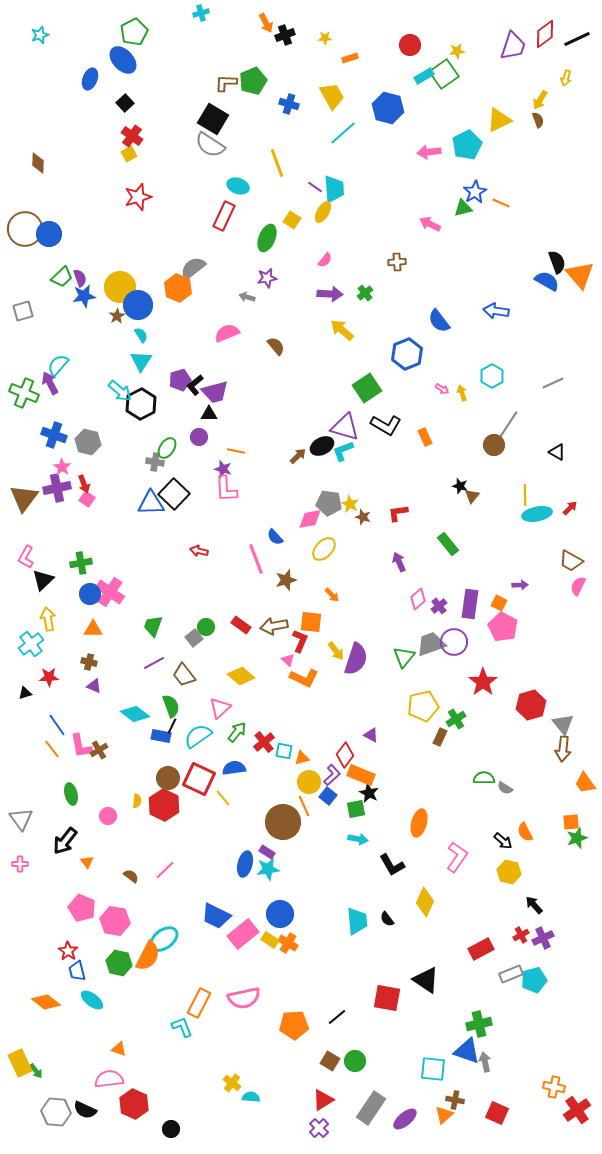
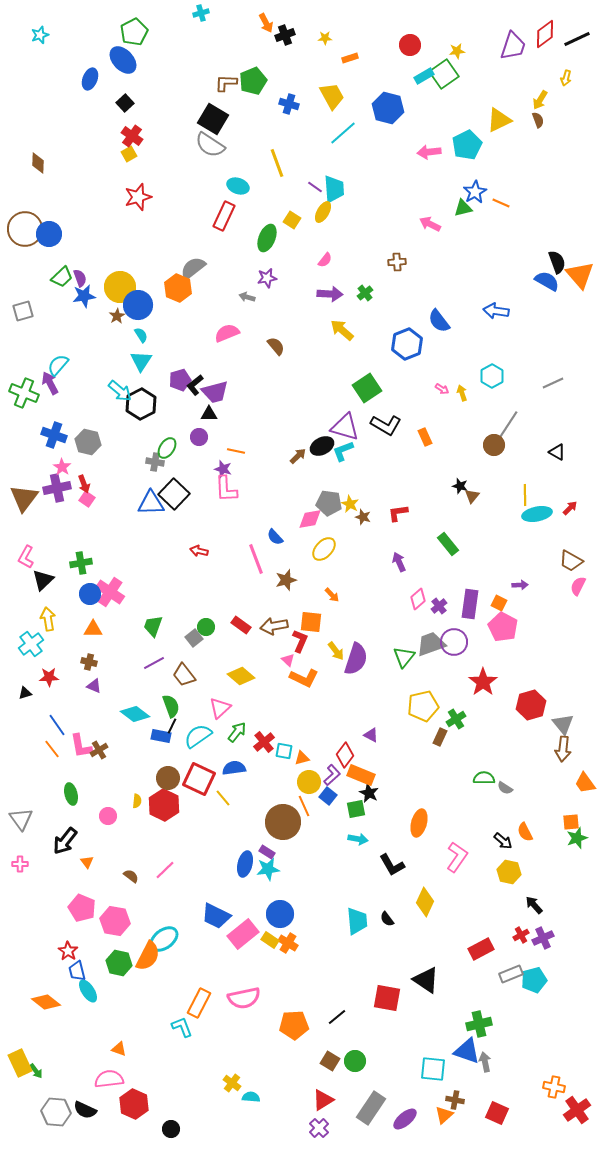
blue hexagon at (407, 354): moved 10 px up
cyan ellipse at (92, 1000): moved 4 px left, 9 px up; rotated 20 degrees clockwise
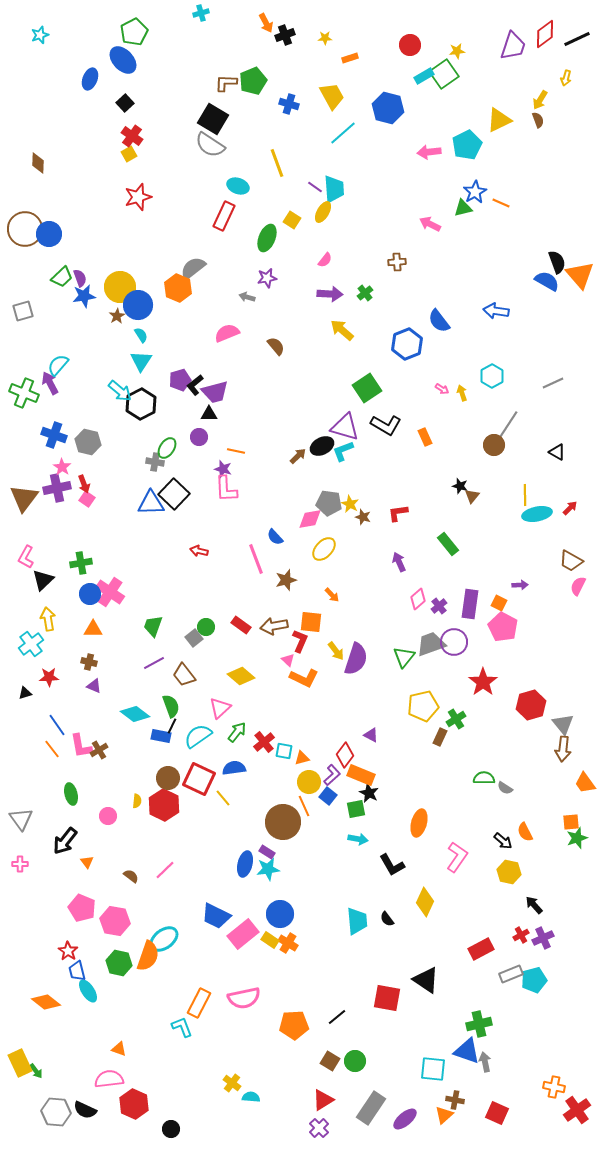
orange semicircle at (148, 956): rotated 8 degrees counterclockwise
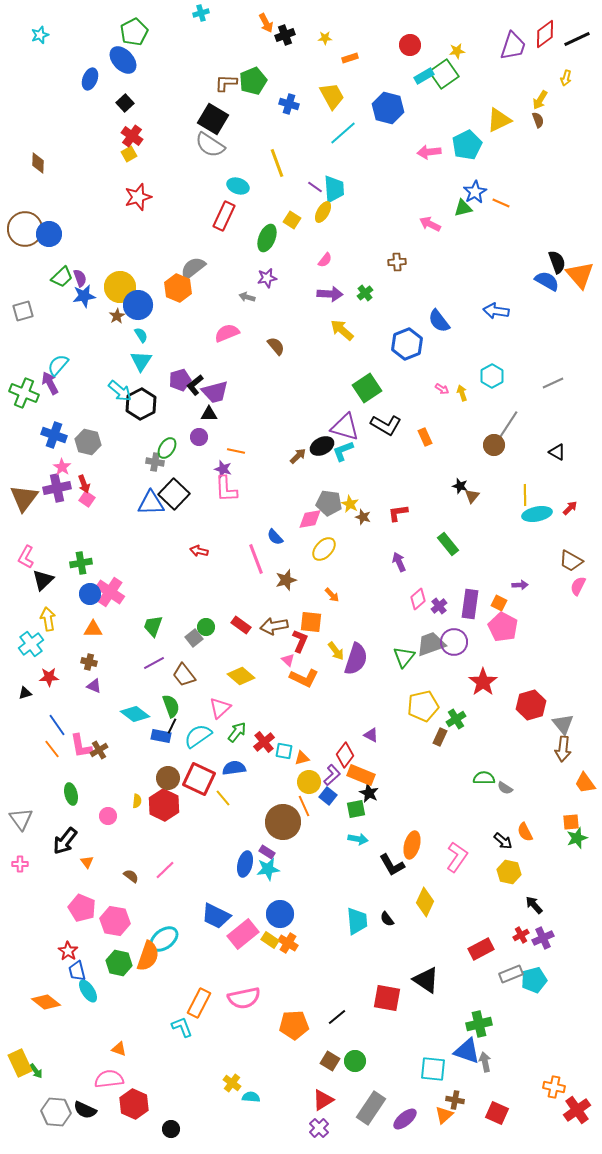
orange ellipse at (419, 823): moved 7 px left, 22 px down
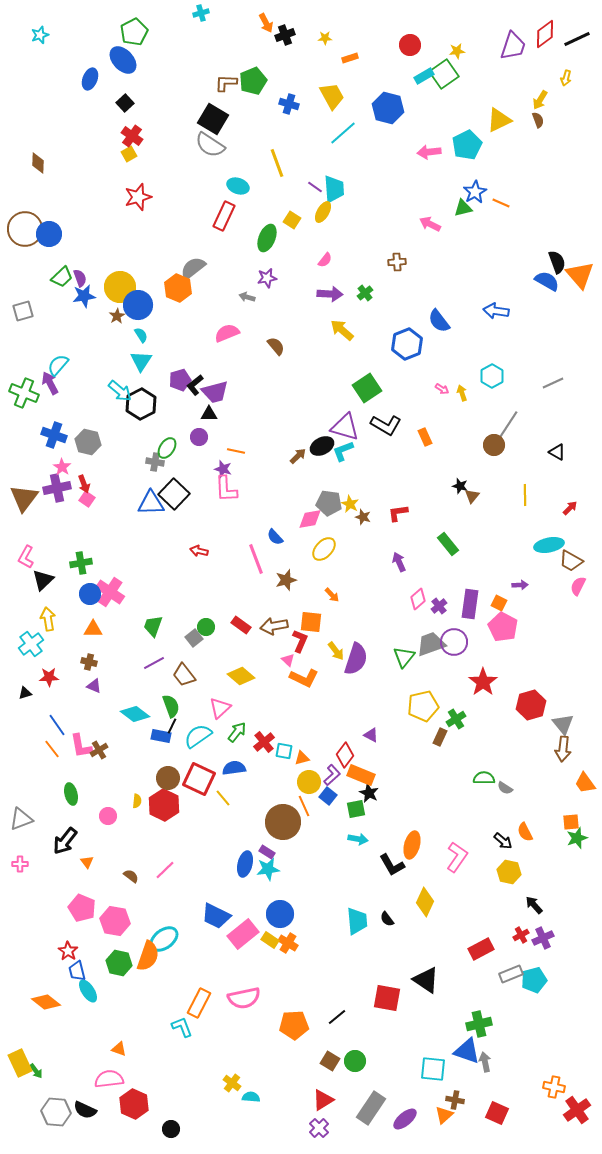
cyan ellipse at (537, 514): moved 12 px right, 31 px down
gray triangle at (21, 819): rotated 45 degrees clockwise
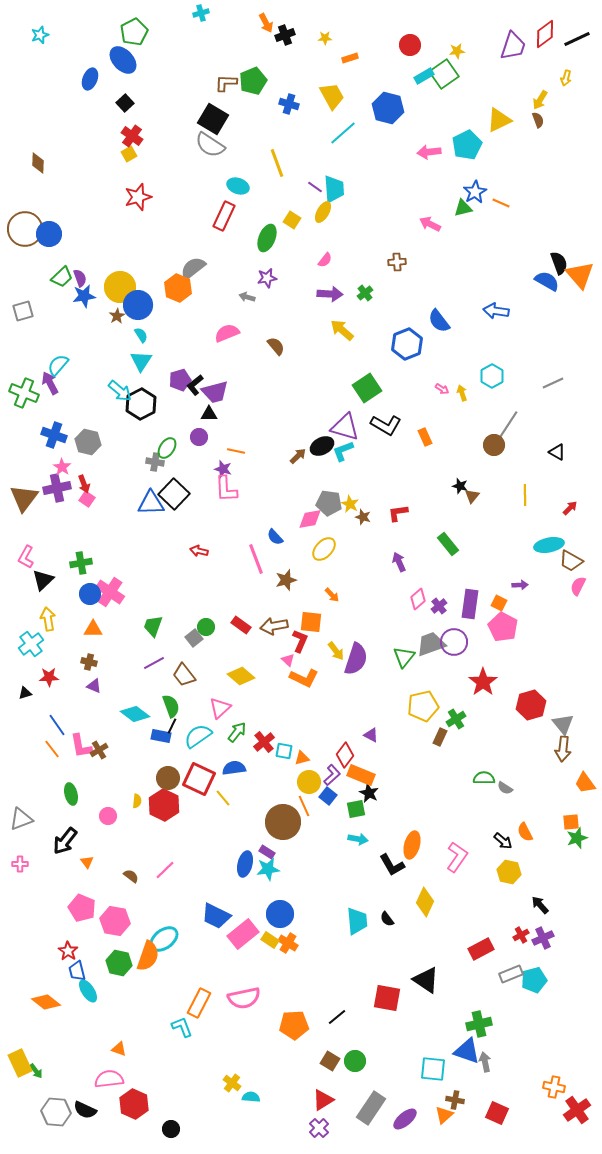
black semicircle at (557, 262): moved 2 px right, 1 px down
black arrow at (534, 905): moved 6 px right
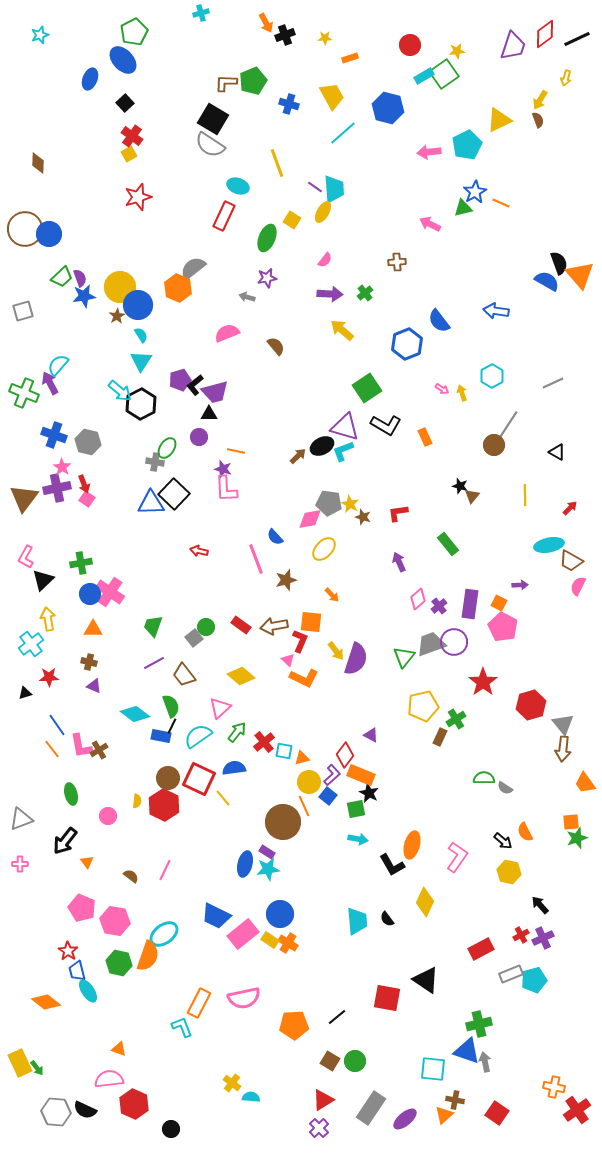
pink line at (165, 870): rotated 20 degrees counterclockwise
cyan ellipse at (164, 939): moved 5 px up
green arrow at (36, 1071): moved 1 px right, 3 px up
red square at (497, 1113): rotated 10 degrees clockwise
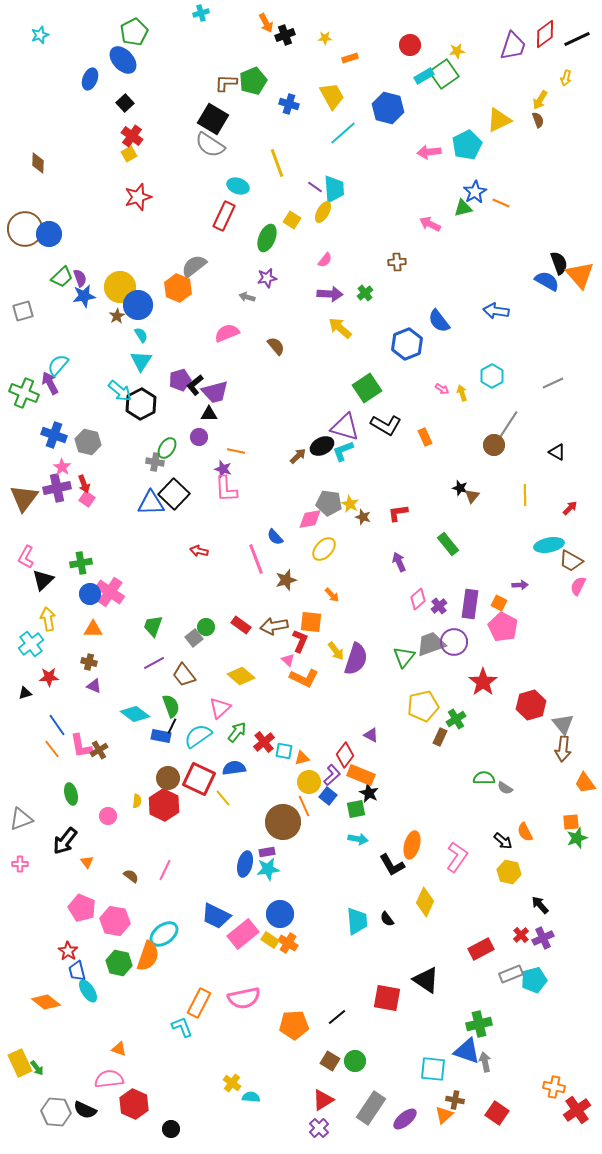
gray semicircle at (193, 268): moved 1 px right, 2 px up
yellow arrow at (342, 330): moved 2 px left, 2 px up
black star at (460, 486): moved 2 px down
purple rectangle at (267, 852): rotated 42 degrees counterclockwise
red cross at (521, 935): rotated 14 degrees counterclockwise
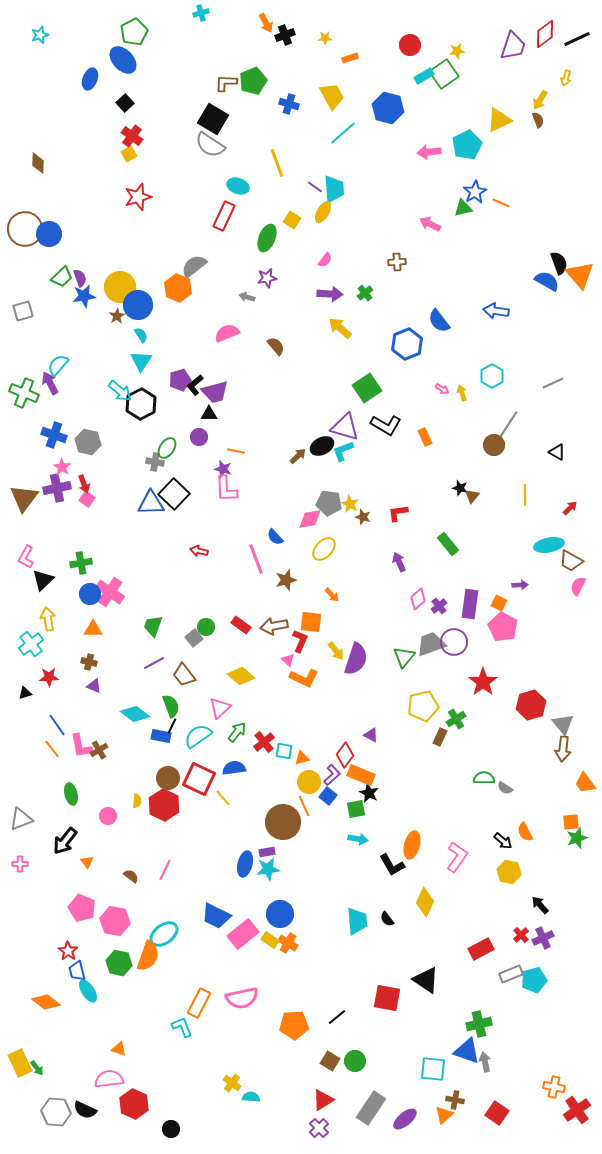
pink semicircle at (244, 998): moved 2 px left
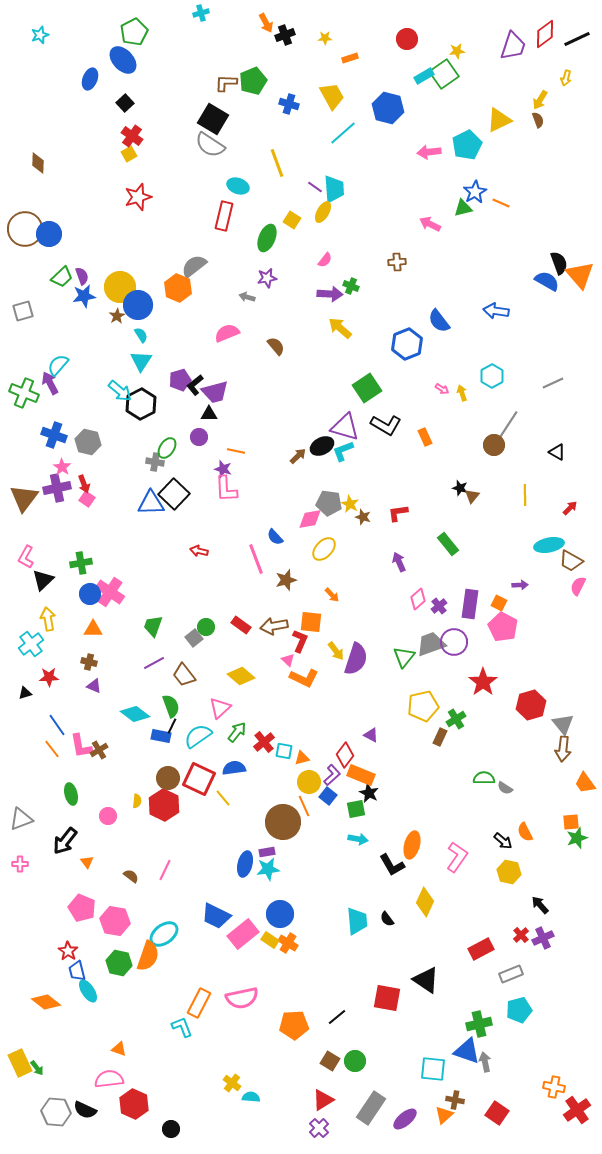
red circle at (410, 45): moved 3 px left, 6 px up
red rectangle at (224, 216): rotated 12 degrees counterclockwise
purple semicircle at (80, 278): moved 2 px right, 2 px up
green cross at (365, 293): moved 14 px left, 7 px up; rotated 28 degrees counterclockwise
cyan pentagon at (534, 980): moved 15 px left, 30 px down
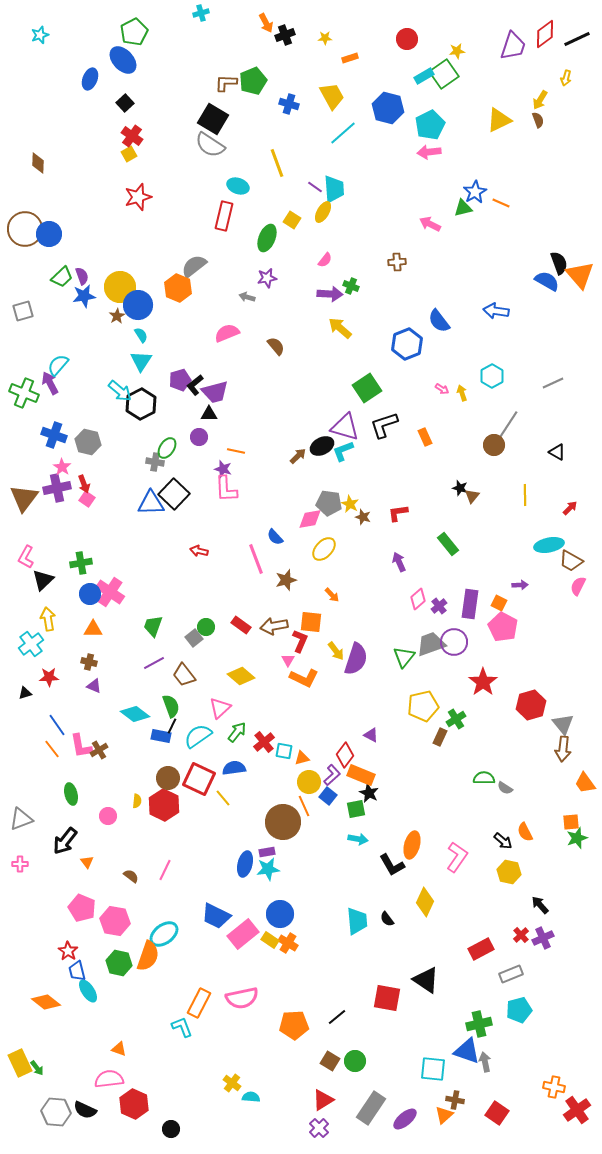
cyan pentagon at (467, 145): moved 37 px left, 20 px up
black L-shape at (386, 425): moved 2 px left; rotated 132 degrees clockwise
pink triangle at (288, 660): rotated 16 degrees clockwise
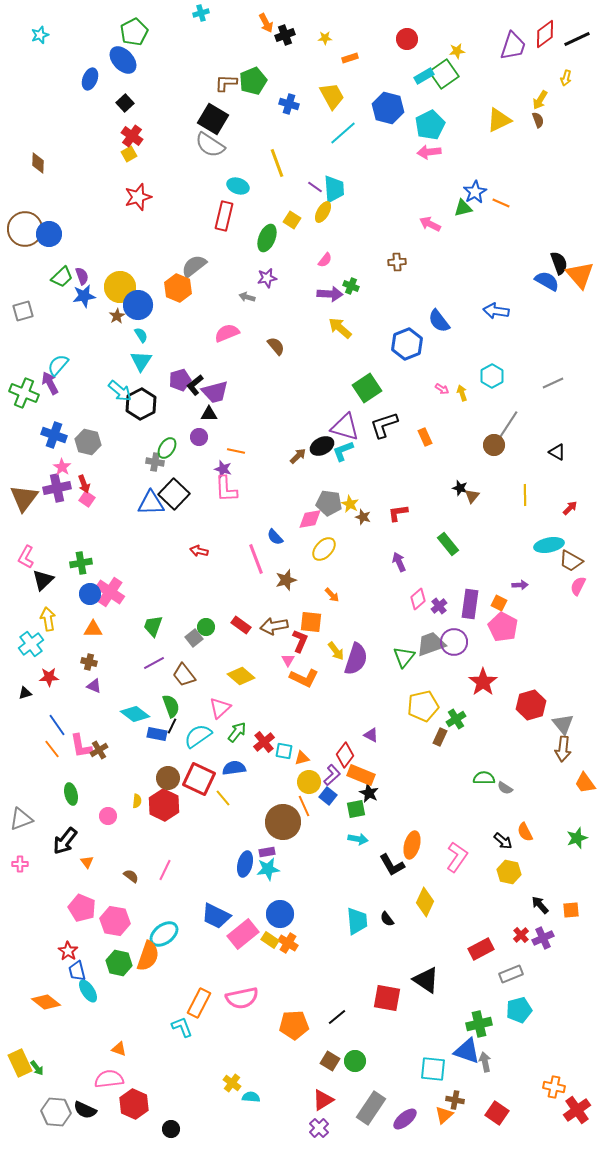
blue rectangle at (161, 736): moved 4 px left, 2 px up
orange square at (571, 822): moved 88 px down
